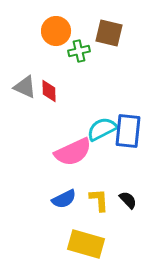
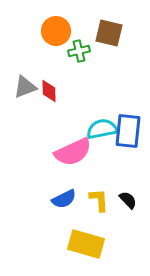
gray triangle: rotated 45 degrees counterclockwise
cyan semicircle: rotated 16 degrees clockwise
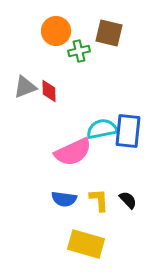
blue semicircle: rotated 35 degrees clockwise
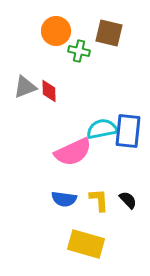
green cross: rotated 25 degrees clockwise
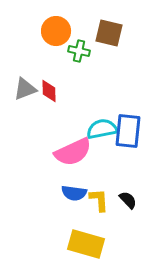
gray triangle: moved 2 px down
blue semicircle: moved 10 px right, 6 px up
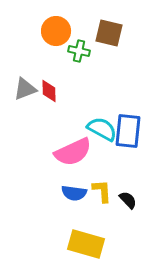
cyan semicircle: rotated 40 degrees clockwise
yellow L-shape: moved 3 px right, 9 px up
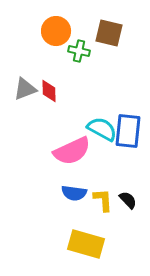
pink semicircle: moved 1 px left, 1 px up
yellow L-shape: moved 1 px right, 9 px down
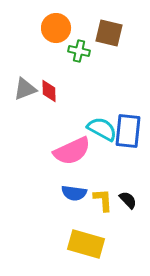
orange circle: moved 3 px up
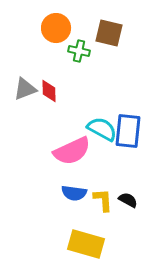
black semicircle: rotated 18 degrees counterclockwise
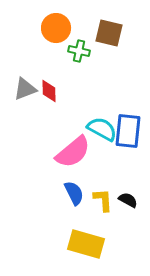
pink semicircle: moved 1 px right, 1 px down; rotated 15 degrees counterclockwise
blue semicircle: rotated 125 degrees counterclockwise
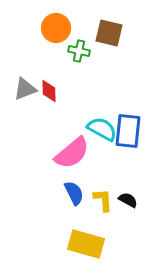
pink semicircle: moved 1 px left, 1 px down
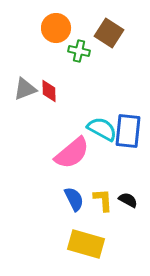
brown square: rotated 20 degrees clockwise
blue semicircle: moved 6 px down
